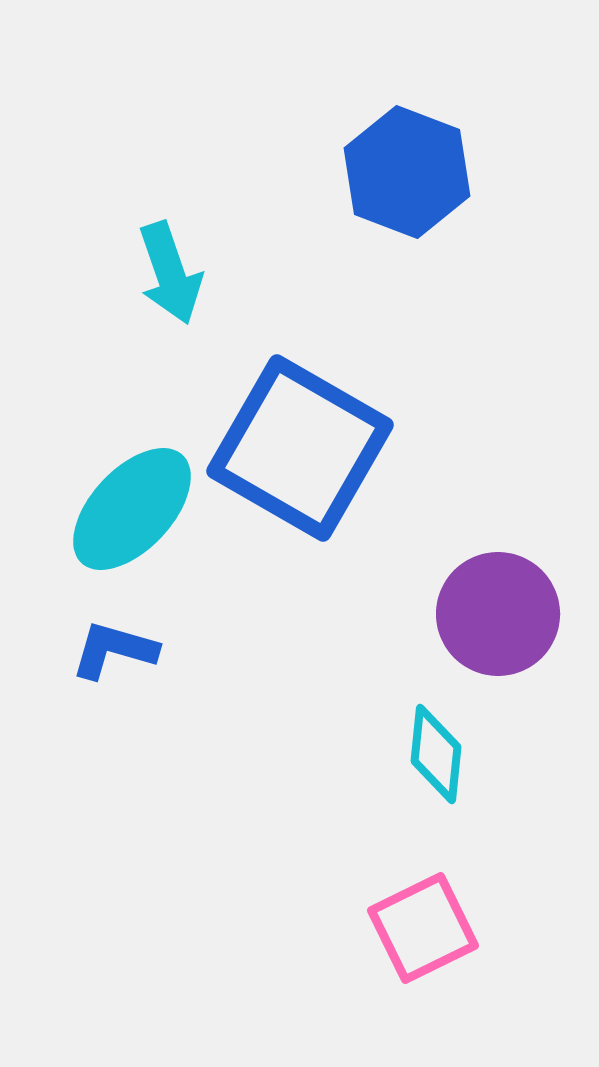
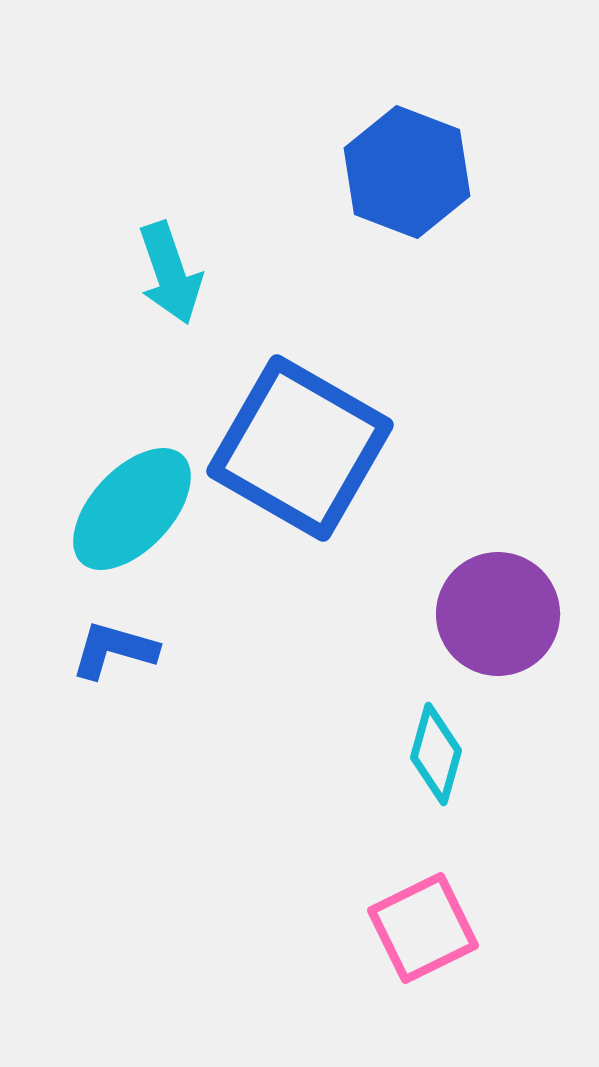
cyan diamond: rotated 10 degrees clockwise
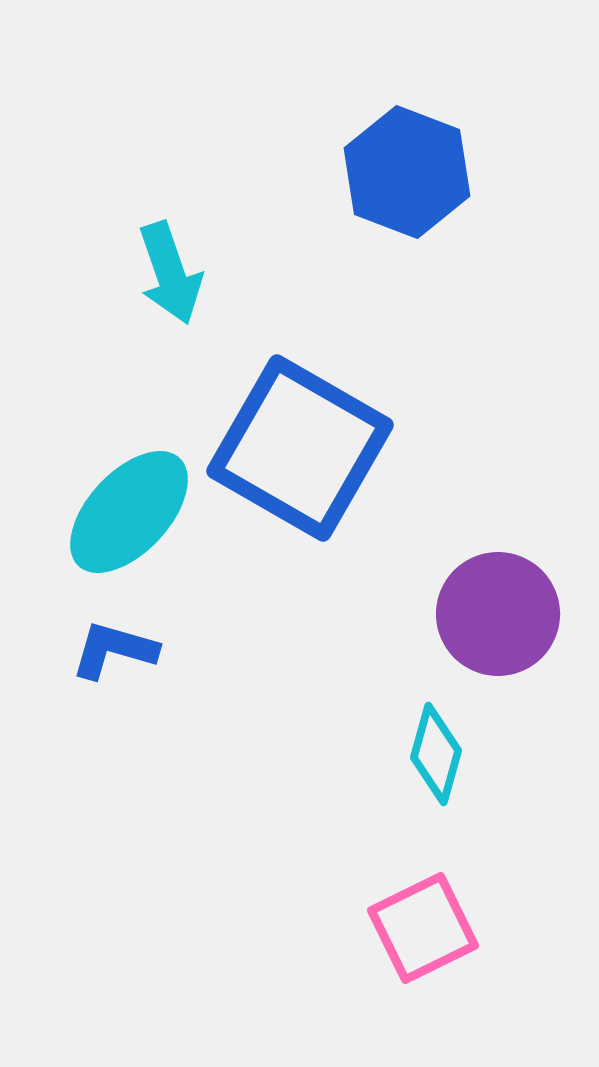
cyan ellipse: moved 3 px left, 3 px down
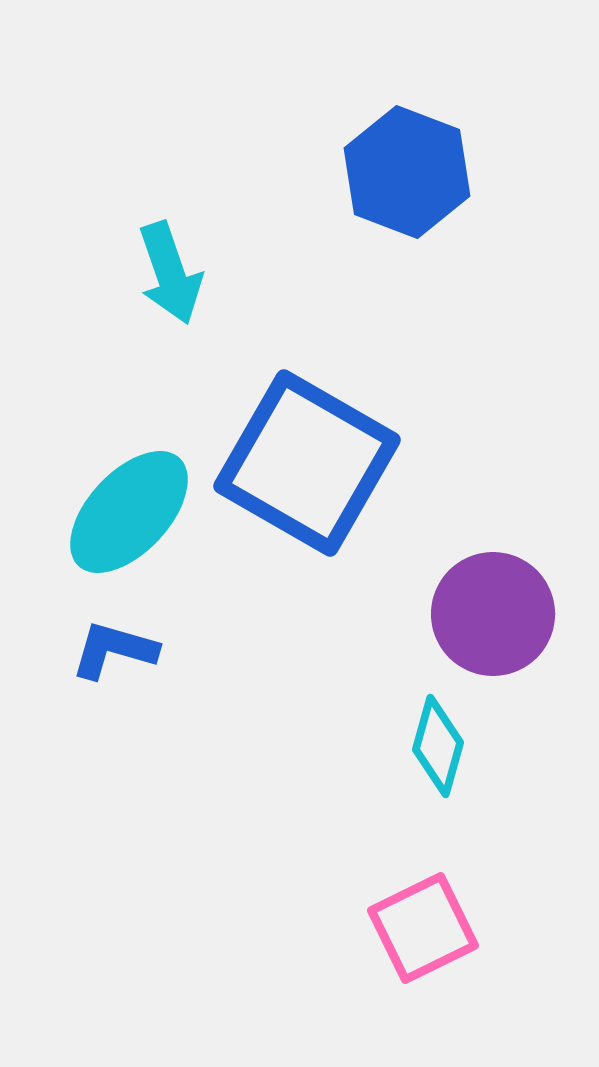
blue square: moved 7 px right, 15 px down
purple circle: moved 5 px left
cyan diamond: moved 2 px right, 8 px up
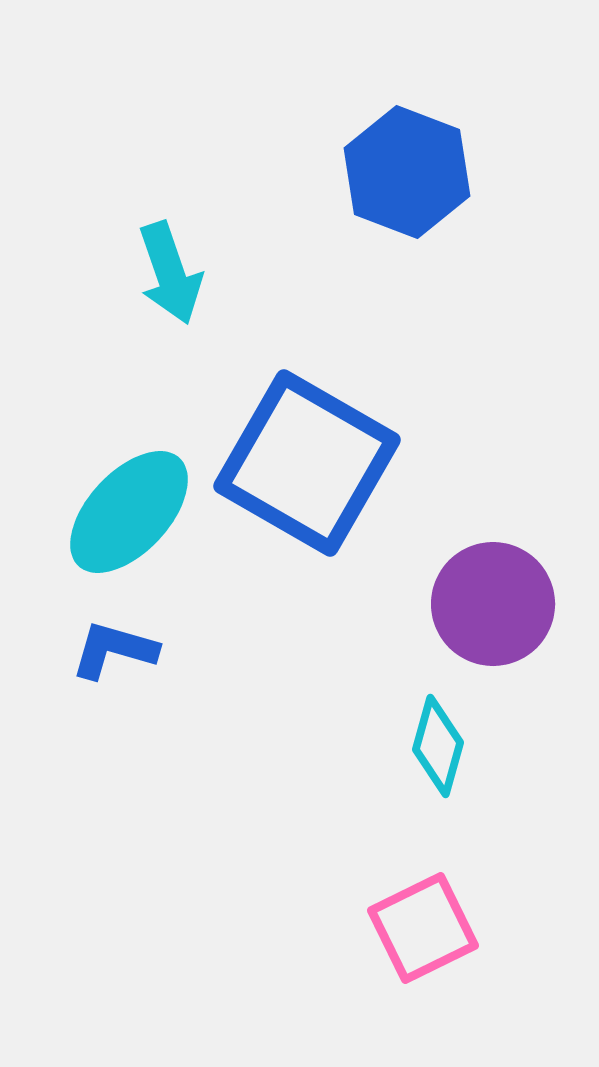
purple circle: moved 10 px up
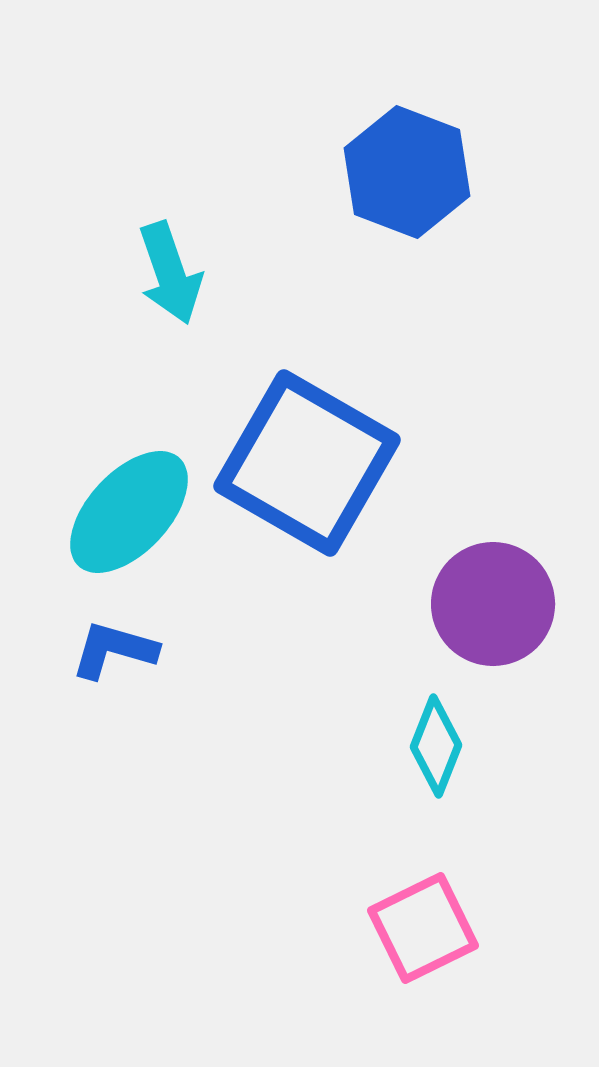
cyan diamond: moved 2 px left; rotated 6 degrees clockwise
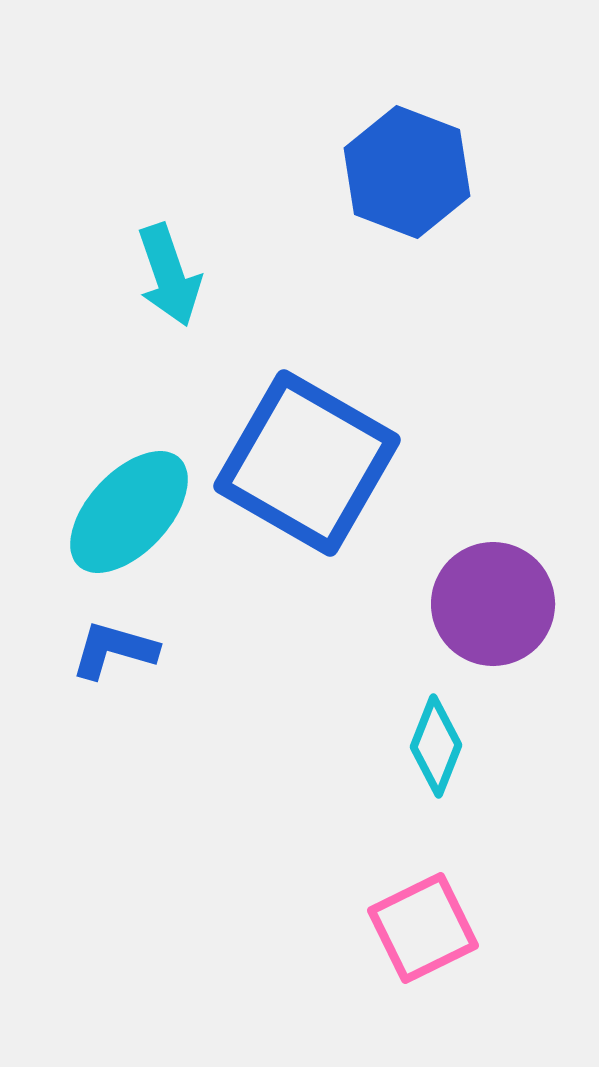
cyan arrow: moved 1 px left, 2 px down
